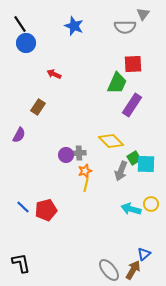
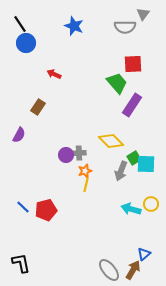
green trapezoid: rotated 65 degrees counterclockwise
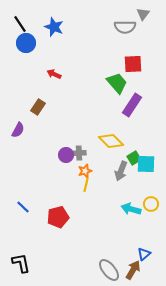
blue star: moved 20 px left, 1 px down
purple semicircle: moved 1 px left, 5 px up
red pentagon: moved 12 px right, 7 px down
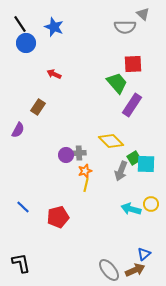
gray triangle: rotated 24 degrees counterclockwise
brown arrow: moved 2 px right; rotated 36 degrees clockwise
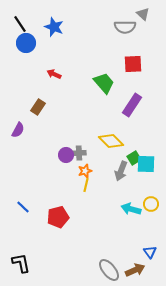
green trapezoid: moved 13 px left
blue triangle: moved 6 px right, 2 px up; rotated 24 degrees counterclockwise
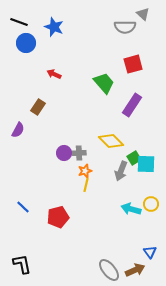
black line: moved 1 px left, 2 px up; rotated 36 degrees counterclockwise
red square: rotated 12 degrees counterclockwise
purple circle: moved 2 px left, 2 px up
black L-shape: moved 1 px right, 1 px down
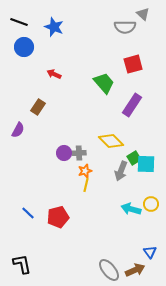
blue circle: moved 2 px left, 4 px down
blue line: moved 5 px right, 6 px down
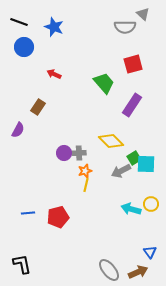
gray arrow: rotated 42 degrees clockwise
blue line: rotated 48 degrees counterclockwise
brown arrow: moved 3 px right, 2 px down
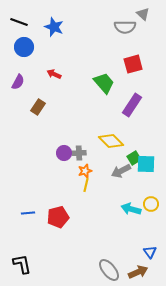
purple semicircle: moved 48 px up
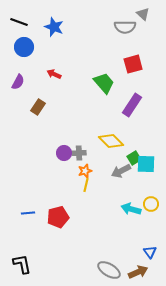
gray ellipse: rotated 20 degrees counterclockwise
